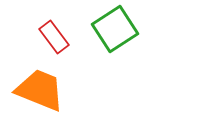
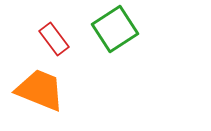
red rectangle: moved 2 px down
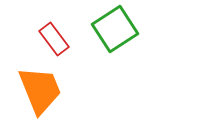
orange trapezoid: rotated 46 degrees clockwise
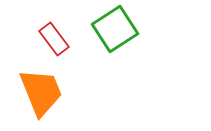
orange trapezoid: moved 1 px right, 2 px down
